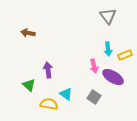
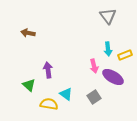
gray square: rotated 24 degrees clockwise
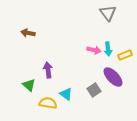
gray triangle: moved 3 px up
pink arrow: moved 16 px up; rotated 64 degrees counterclockwise
purple ellipse: rotated 15 degrees clockwise
gray square: moved 7 px up
yellow semicircle: moved 1 px left, 1 px up
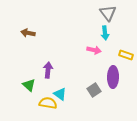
cyan arrow: moved 3 px left, 16 px up
yellow rectangle: moved 1 px right; rotated 40 degrees clockwise
purple arrow: rotated 14 degrees clockwise
purple ellipse: rotated 45 degrees clockwise
cyan triangle: moved 6 px left
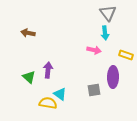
green triangle: moved 8 px up
gray square: rotated 24 degrees clockwise
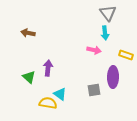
purple arrow: moved 2 px up
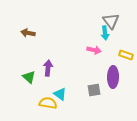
gray triangle: moved 3 px right, 8 px down
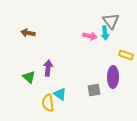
pink arrow: moved 4 px left, 14 px up
yellow semicircle: rotated 108 degrees counterclockwise
